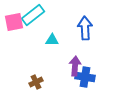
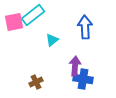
blue arrow: moved 1 px up
cyan triangle: rotated 40 degrees counterclockwise
blue cross: moved 2 px left, 2 px down
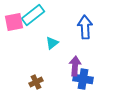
cyan triangle: moved 3 px down
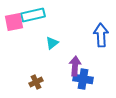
cyan rectangle: rotated 25 degrees clockwise
blue arrow: moved 16 px right, 8 px down
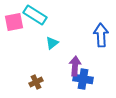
cyan rectangle: moved 2 px right; rotated 45 degrees clockwise
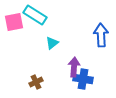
purple arrow: moved 1 px left, 1 px down
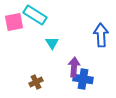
cyan triangle: rotated 24 degrees counterclockwise
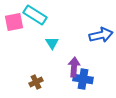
blue arrow: rotated 80 degrees clockwise
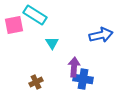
pink square: moved 3 px down
